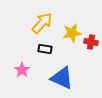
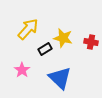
yellow arrow: moved 14 px left, 6 px down
yellow star: moved 9 px left, 5 px down; rotated 24 degrees clockwise
black rectangle: rotated 40 degrees counterclockwise
blue triangle: moved 2 px left; rotated 20 degrees clockwise
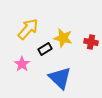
pink star: moved 6 px up
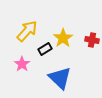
yellow arrow: moved 1 px left, 2 px down
yellow star: rotated 24 degrees clockwise
red cross: moved 1 px right, 2 px up
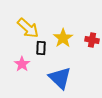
yellow arrow: moved 1 px right, 3 px up; rotated 90 degrees clockwise
black rectangle: moved 4 px left, 1 px up; rotated 56 degrees counterclockwise
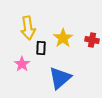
yellow arrow: rotated 40 degrees clockwise
blue triangle: rotated 35 degrees clockwise
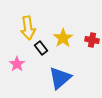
black rectangle: rotated 40 degrees counterclockwise
pink star: moved 5 px left
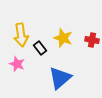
yellow arrow: moved 7 px left, 7 px down
yellow star: rotated 18 degrees counterclockwise
black rectangle: moved 1 px left
pink star: rotated 14 degrees counterclockwise
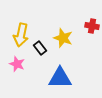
yellow arrow: rotated 20 degrees clockwise
red cross: moved 14 px up
blue triangle: rotated 40 degrees clockwise
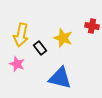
blue triangle: rotated 15 degrees clockwise
